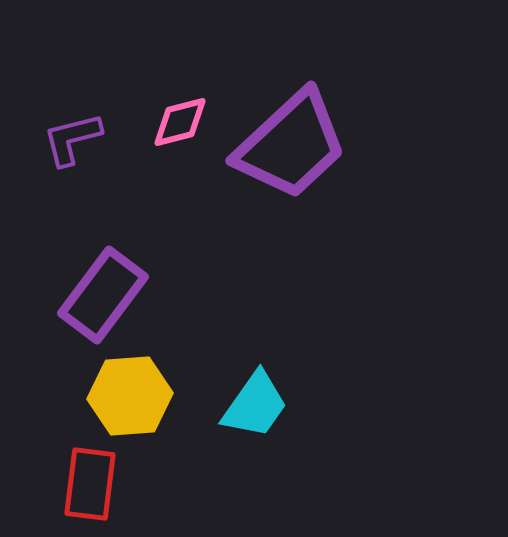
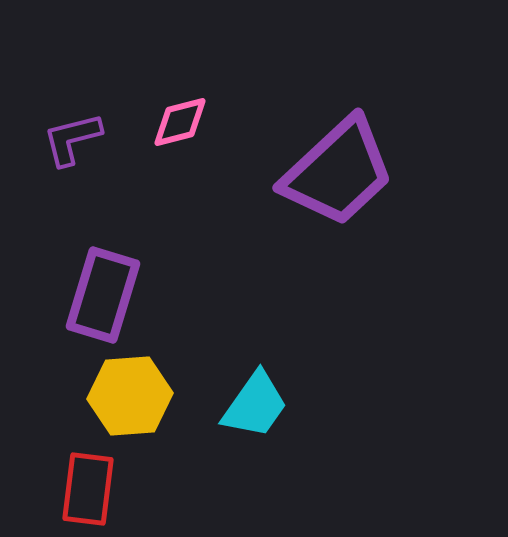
purple trapezoid: moved 47 px right, 27 px down
purple rectangle: rotated 20 degrees counterclockwise
red rectangle: moved 2 px left, 5 px down
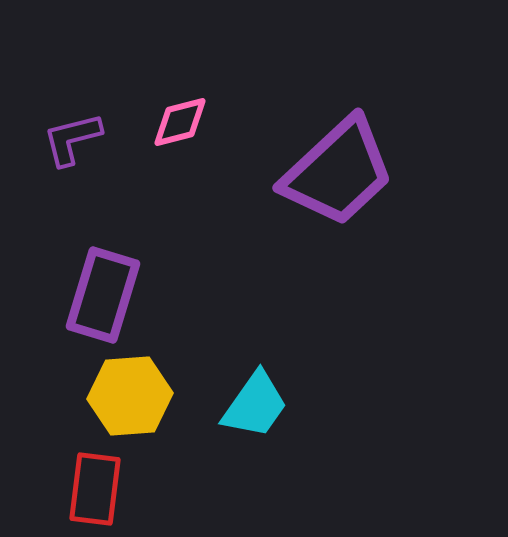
red rectangle: moved 7 px right
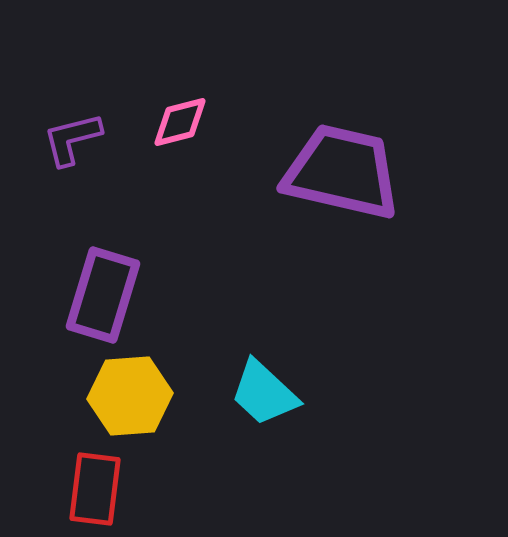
purple trapezoid: moved 4 px right; rotated 124 degrees counterclockwise
cyan trapezoid: moved 9 px right, 12 px up; rotated 98 degrees clockwise
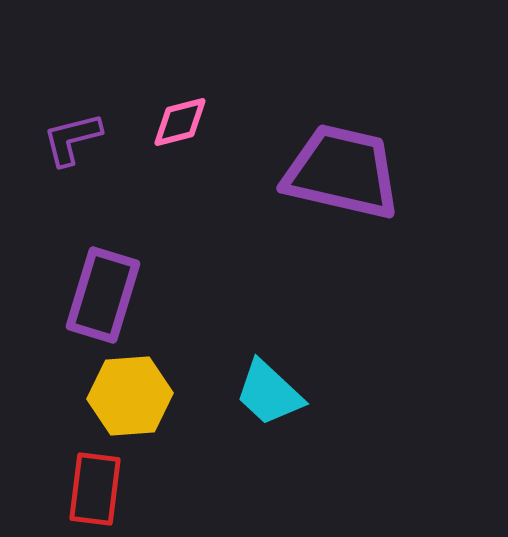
cyan trapezoid: moved 5 px right
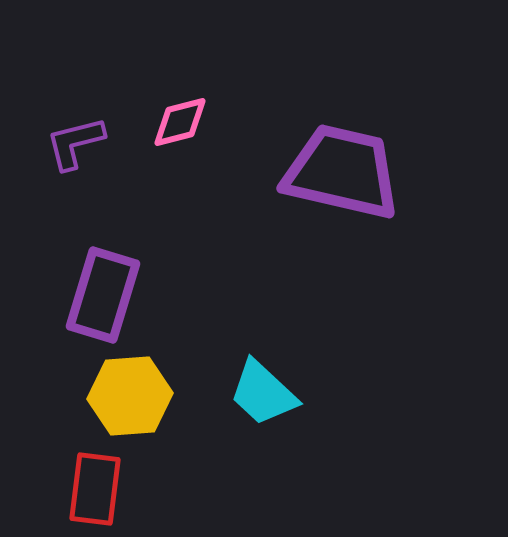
purple L-shape: moved 3 px right, 4 px down
cyan trapezoid: moved 6 px left
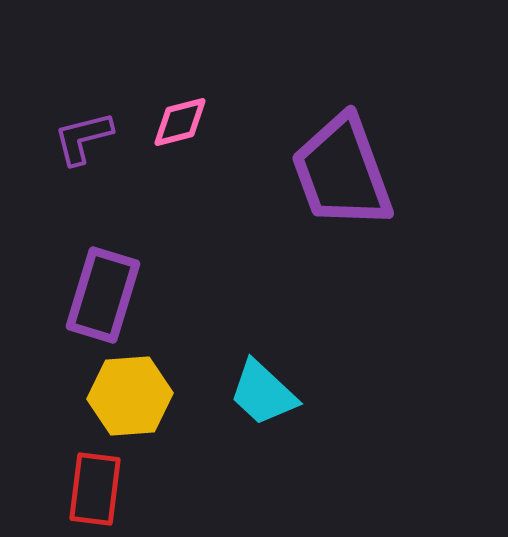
purple L-shape: moved 8 px right, 5 px up
purple trapezoid: rotated 123 degrees counterclockwise
